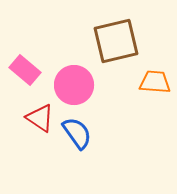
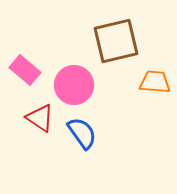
blue semicircle: moved 5 px right
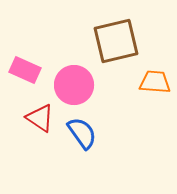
pink rectangle: rotated 16 degrees counterclockwise
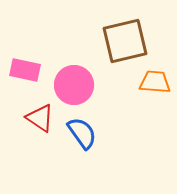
brown square: moved 9 px right
pink rectangle: rotated 12 degrees counterclockwise
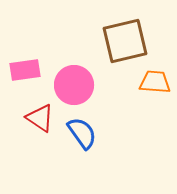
pink rectangle: rotated 20 degrees counterclockwise
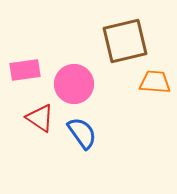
pink circle: moved 1 px up
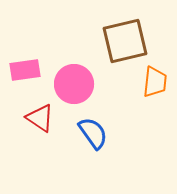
orange trapezoid: rotated 92 degrees clockwise
blue semicircle: moved 11 px right
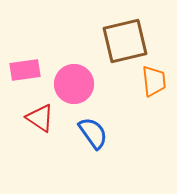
orange trapezoid: moved 1 px left, 1 px up; rotated 12 degrees counterclockwise
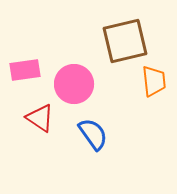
blue semicircle: moved 1 px down
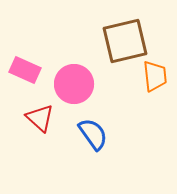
pink rectangle: rotated 32 degrees clockwise
orange trapezoid: moved 1 px right, 5 px up
red triangle: rotated 8 degrees clockwise
